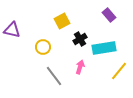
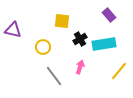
yellow square: rotated 35 degrees clockwise
purple triangle: moved 1 px right
cyan rectangle: moved 4 px up
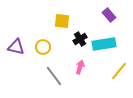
purple triangle: moved 3 px right, 17 px down
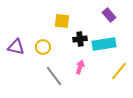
black cross: rotated 24 degrees clockwise
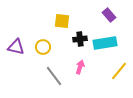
cyan rectangle: moved 1 px right, 1 px up
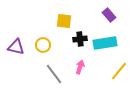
yellow square: moved 2 px right
yellow circle: moved 2 px up
gray line: moved 2 px up
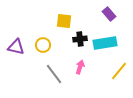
purple rectangle: moved 1 px up
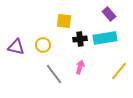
cyan rectangle: moved 5 px up
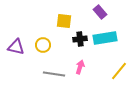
purple rectangle: moved 9 px left, 2 px up
gray line: rotated 45 degrees counterclockwise
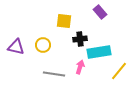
cyan rectangle: moved 6 px left, 14 px down
